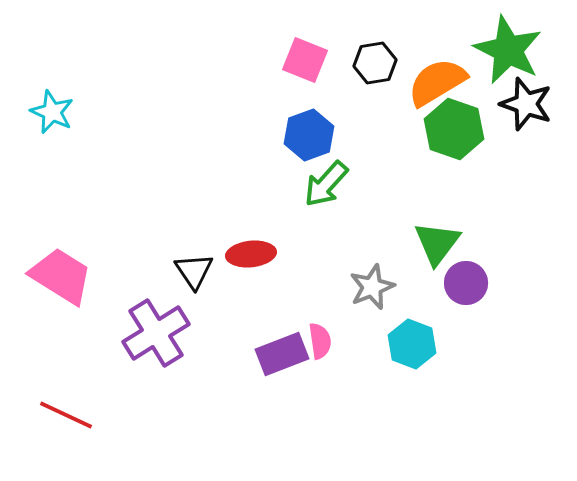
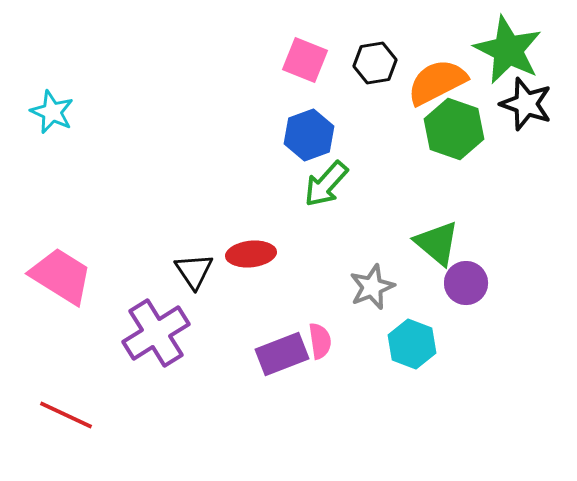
orange semicircle: rotated 4 degrees clockwise
green triangle: rotated 27 degrees counterclockwise
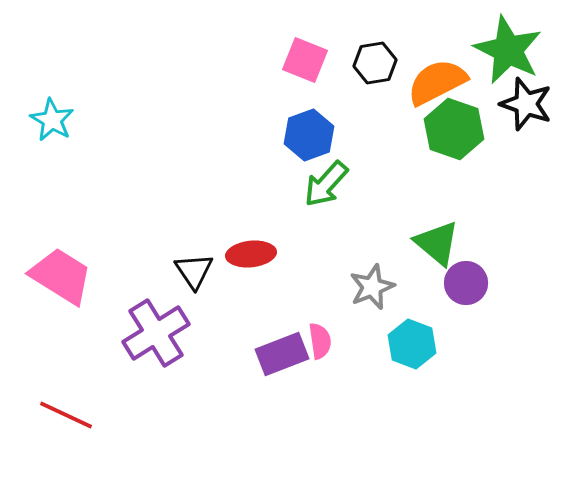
cyan star: moved 8 px down; rotated 6 degrees clockwise
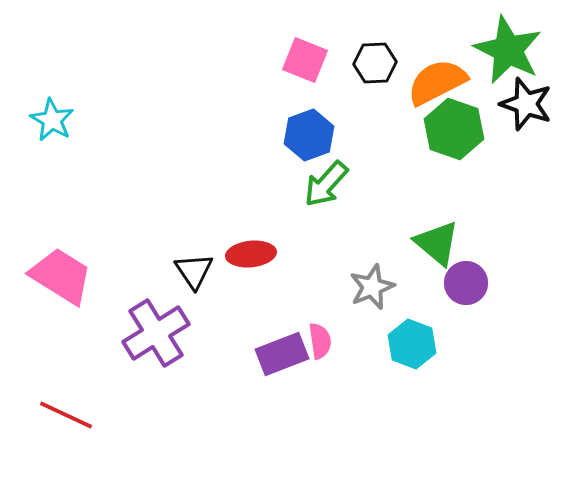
black hexagon: rotated 6 degrees clockwise
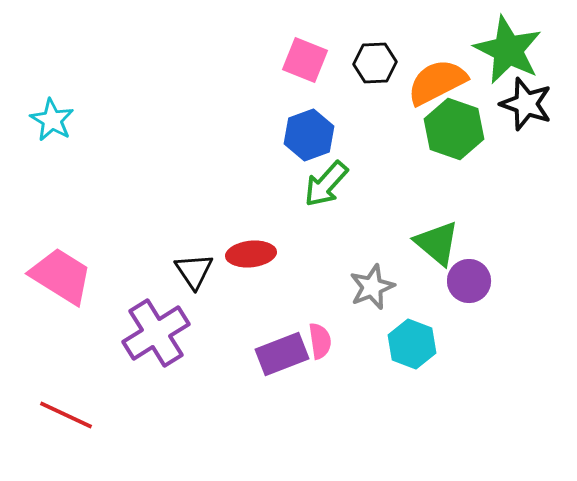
purple circle: moved 3 px right, 2 px up
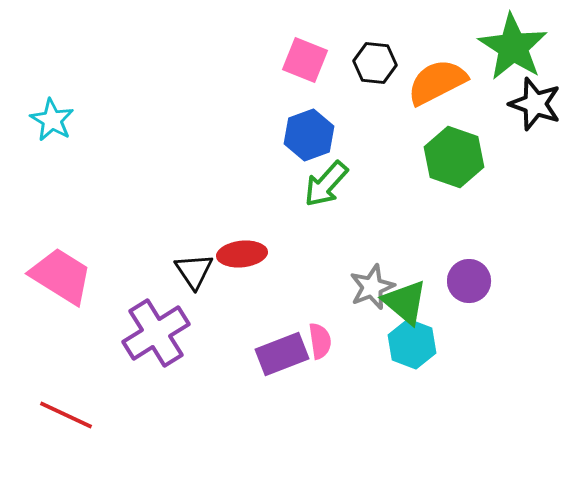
green star: moved 5 px right, 3 px up; rotated 6 degrees clockwise
black hexagon: rotated 9 degrees clockwise
black star: moved 9 px right
green hexagon: moved 28 px down
green triangle: moved 32 px left, 59 px down
red ellipse: moved 9 px left
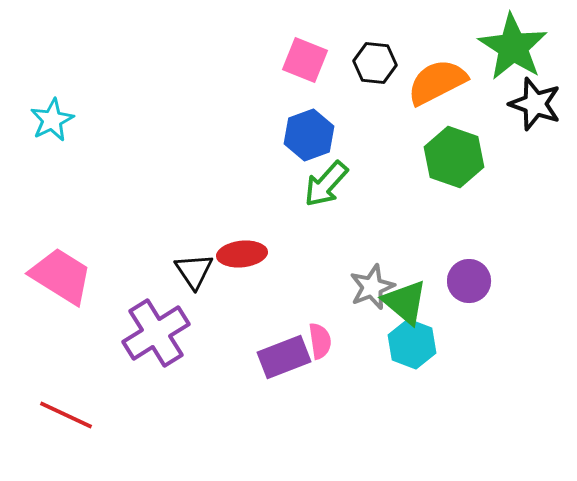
cyan star: rotated 15 degrees clockwise
purple rectangle: moved 2 px right, 3 px down
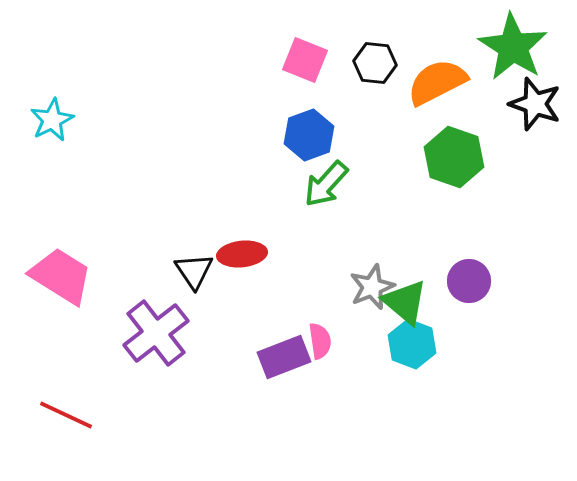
purple cross: rotated 6 degrees counterclockwise
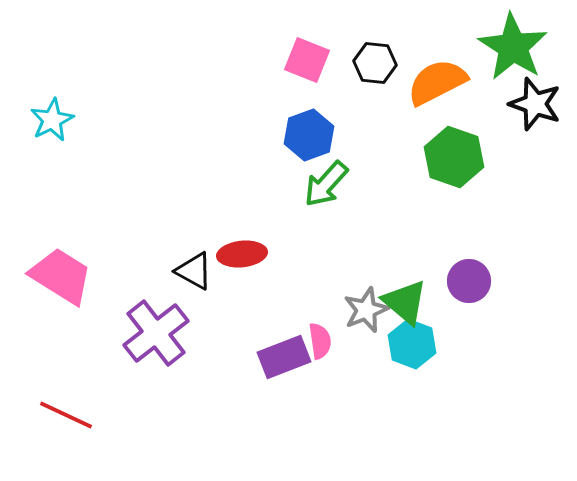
pink square: moved 2 px right
black triangle: rotated 27 degrees counterclockwise
gray star: moved 6 px left, 23 px down
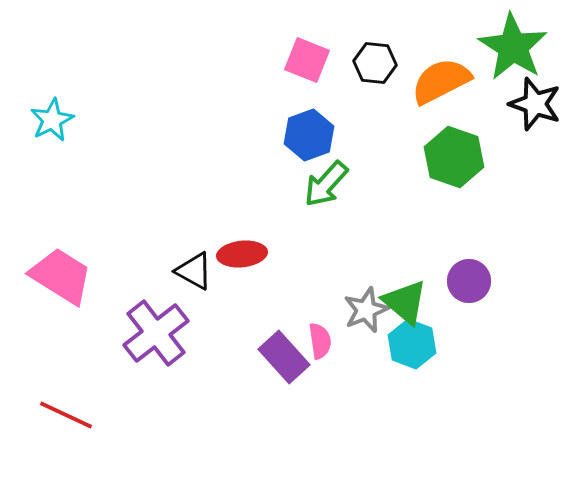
orange semicircle: moved 4 px right, 1 px up
purple rectangle: rotated 69 degrees clockwise
